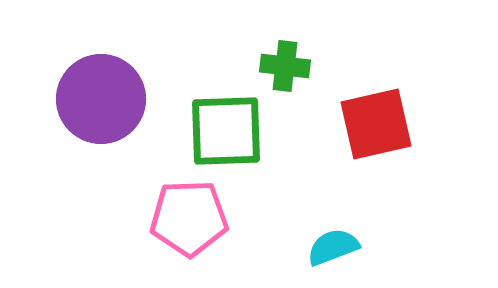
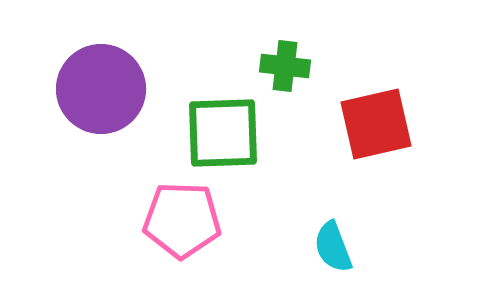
purple circle: moved 10 px up
green square: moved 3 px left, 2 px down
pink pentagon: moved 7 px left, 2 px down; rotated 4 degrees clockwise
cyan semicircle: rotated 90 degrees counterclockwise
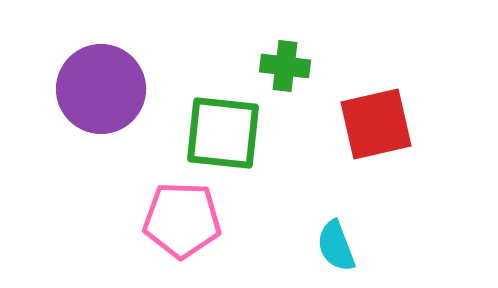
green square: rotated 8 degrees clockwise
cyan semicircle: moved 3 px right, 1 px up
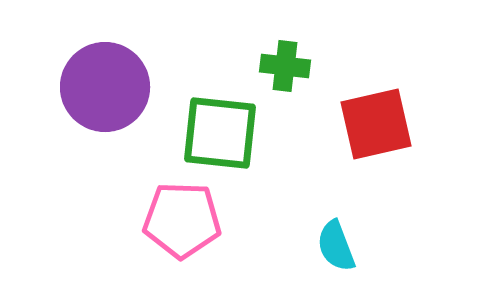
purple circle: moved 4 px right, 2 px up
green square: moved 3 px left
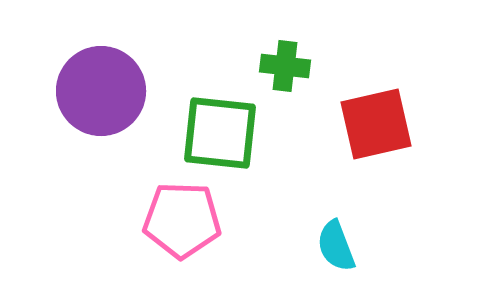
purple circle: moved 4 px left, 4 px down
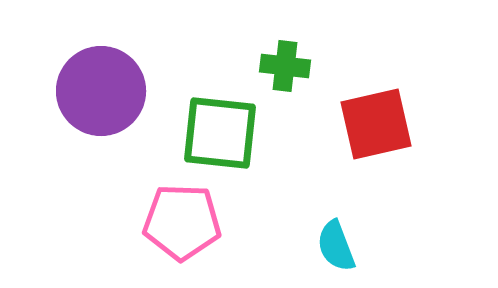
pink pentagon: moved 2 px down
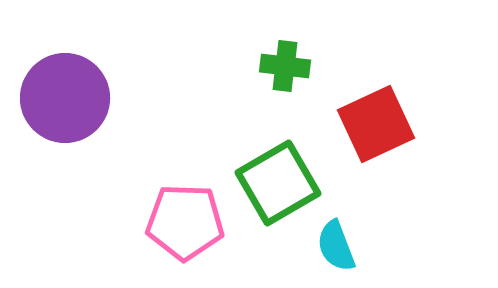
purple circle: moved 36 px left, 7 px down
red square: rotated 12 degrees counterclockwise
green square: moved 58 px right, 50 px down; rotated 36 degrees counterclockwise
pink pentagon: moved 3 px right
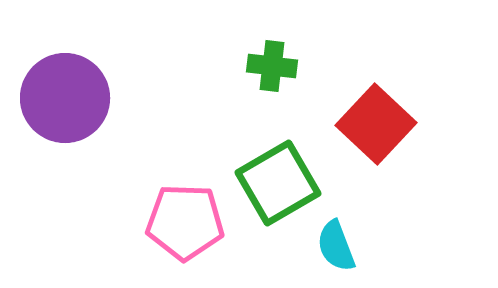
green cross: moved 13 px left
red square: rotated 22 degrees counterclockwise
